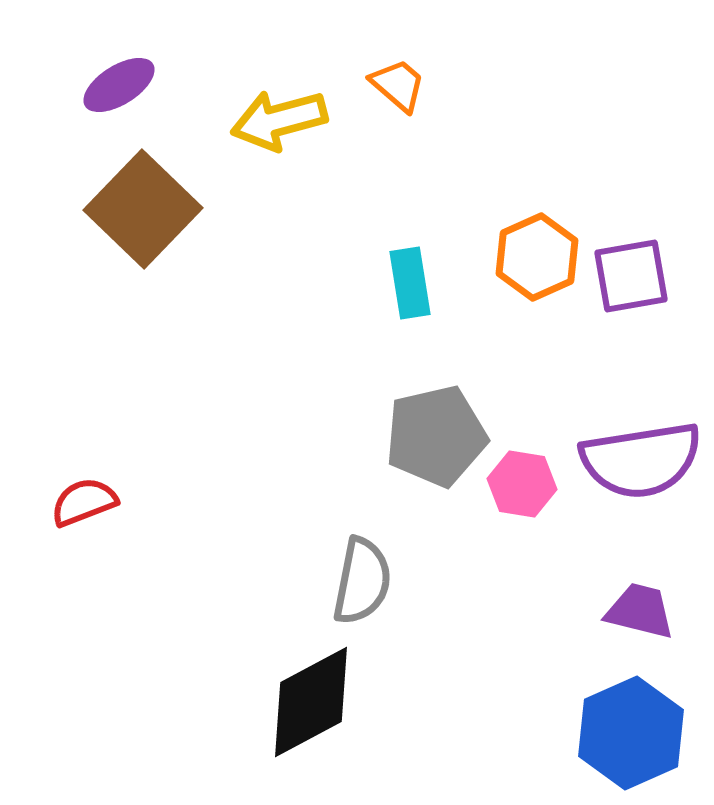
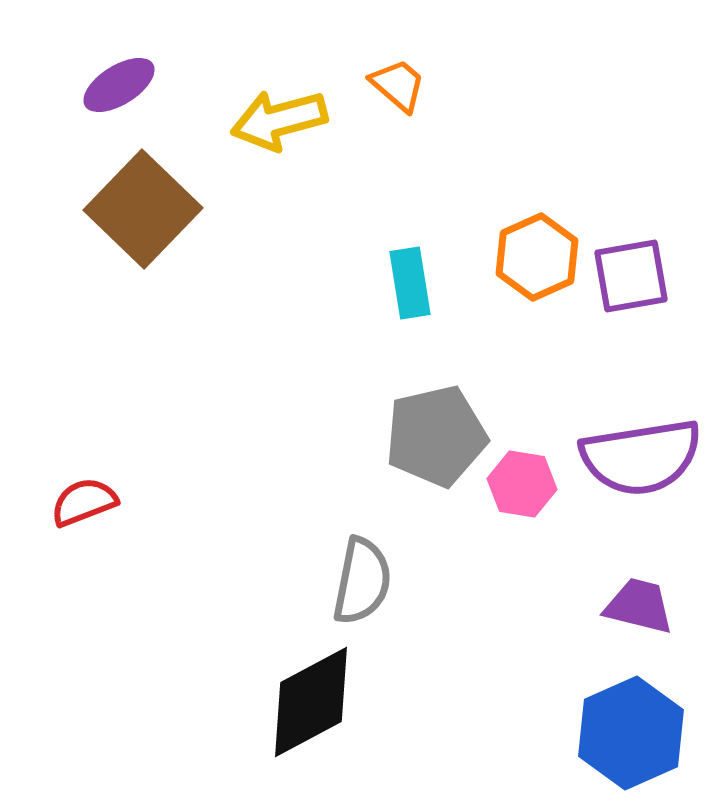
purple semicircle: moved 3 px up
purple trapezoid: moved 1 px left, 5 px up
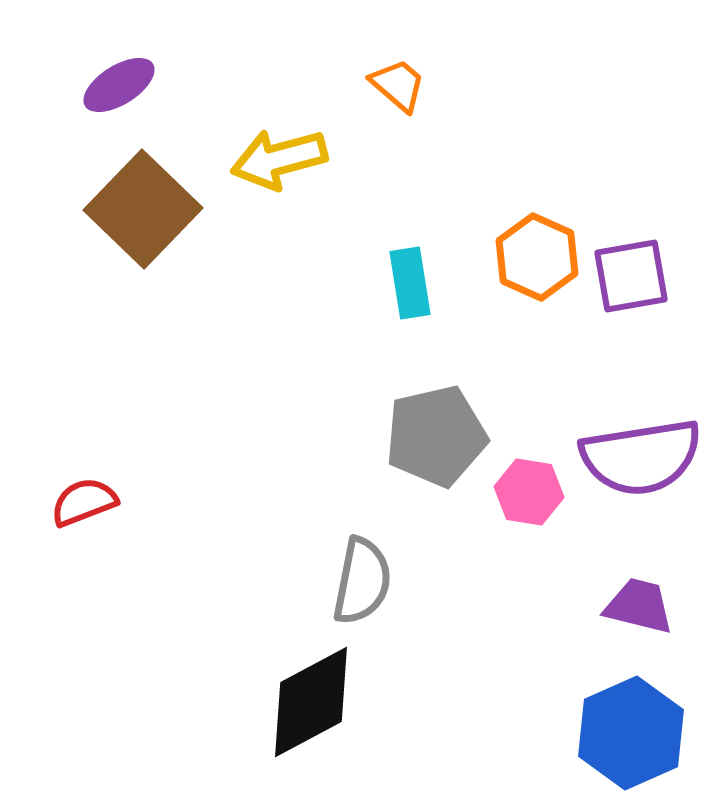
yellow arrow: moved 39 px down
orange hexagon: rotated 12 degrees counterclockwise
pink hexagon: moved 7 px right, 8 px down
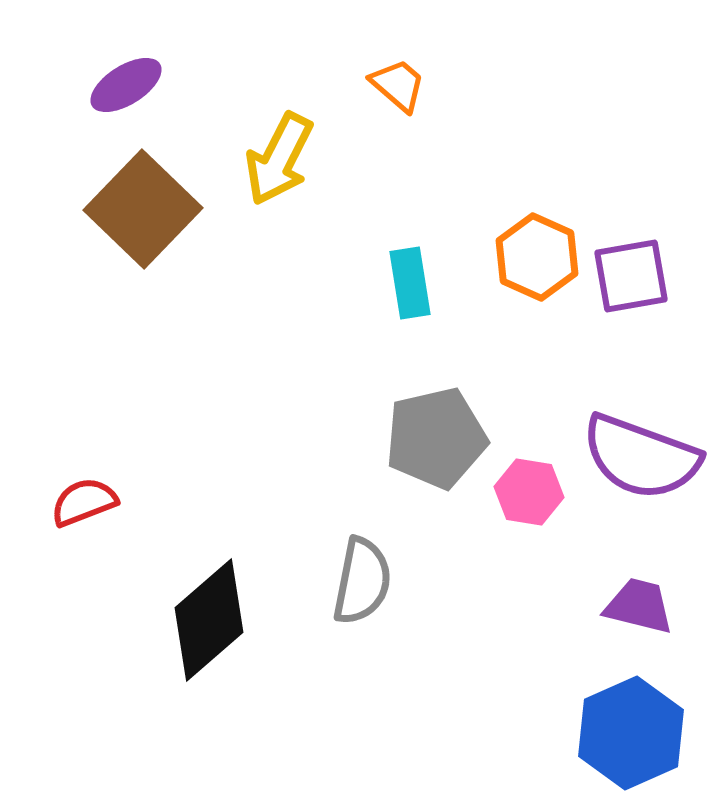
purple ellipse: moved 7 px right
yellow arrow: rotated 48 degrees counterclockwise
gray pentagon: moved 2 px down
purple semicircle: rotated 29 degrees clockwise
black diamond: moved 102 px left, 82 px up; rotated 13 degrees counterclockwise
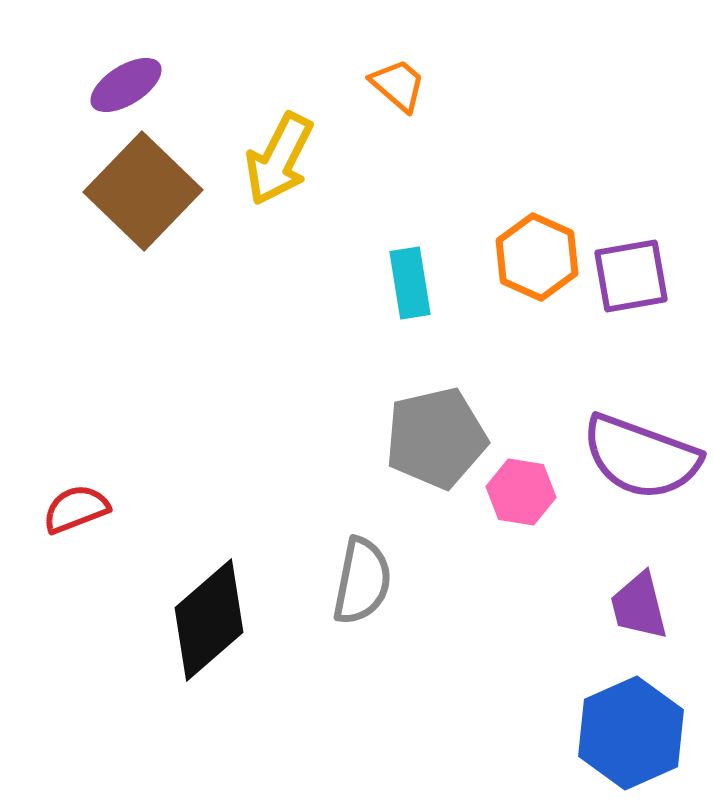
brown square: moved 18 px up
pink hexagon: moved 8 px left
red semicircle: moved 8 px left, 7 px down
purple trapezoid: rotated 118 degrees counterclockwise
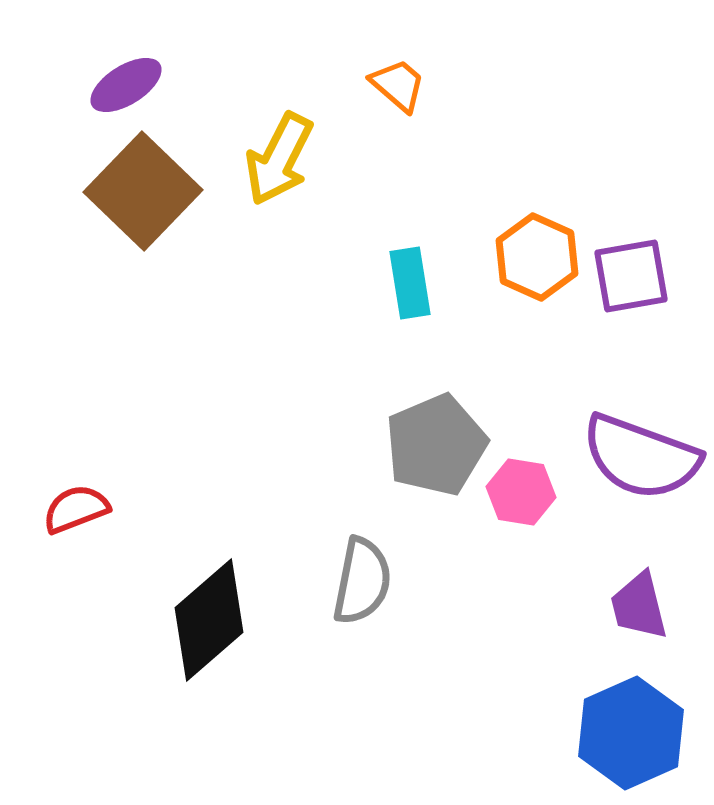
gray pentagon: moved 7 px down; rotated 10 degrees counterclockwise
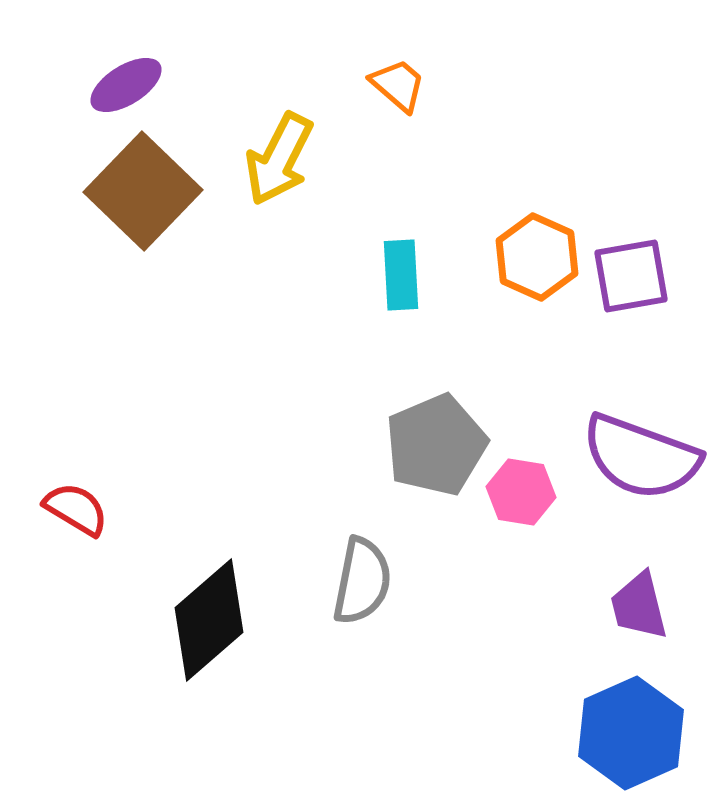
cyan rectangle: moved 9 px left, 8 px up; rotated 6 degrees clockwise
red semicircle: rotated 52 degrees clockwise
